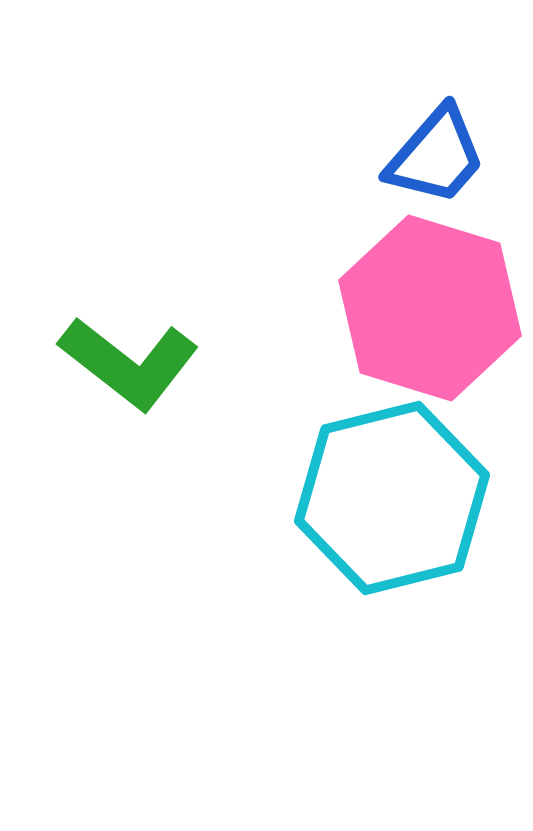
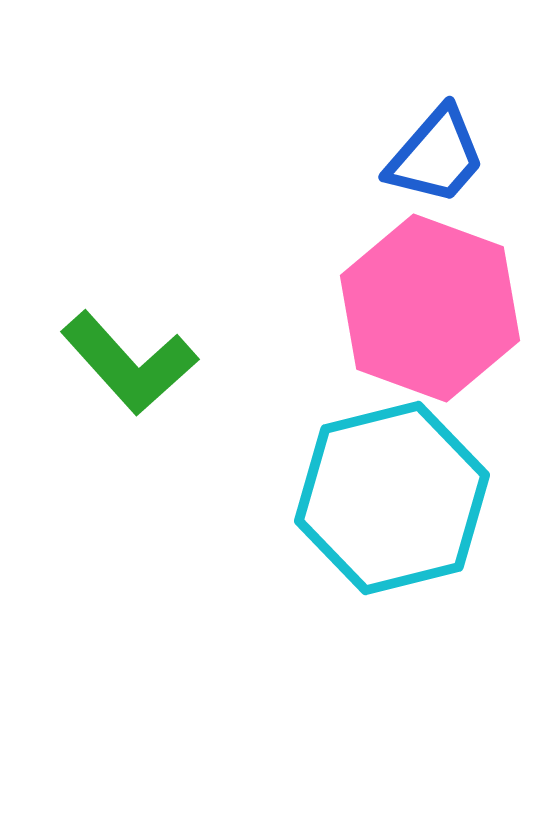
pink hexagon: rotated 3 degrees clockwise
green L-shape: rotated 10 degrees clockwise
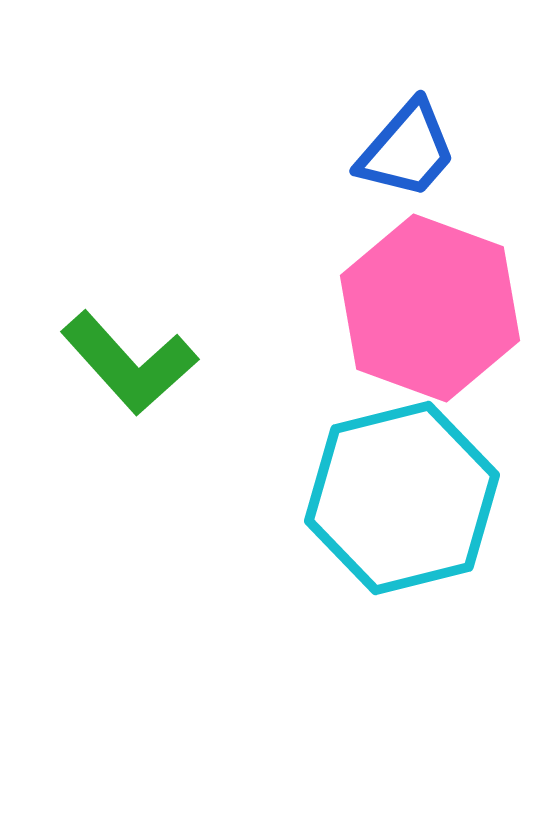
blue trapezoid: moved 29 px left, 6 px up
cyan hexagon: moved 10 px right
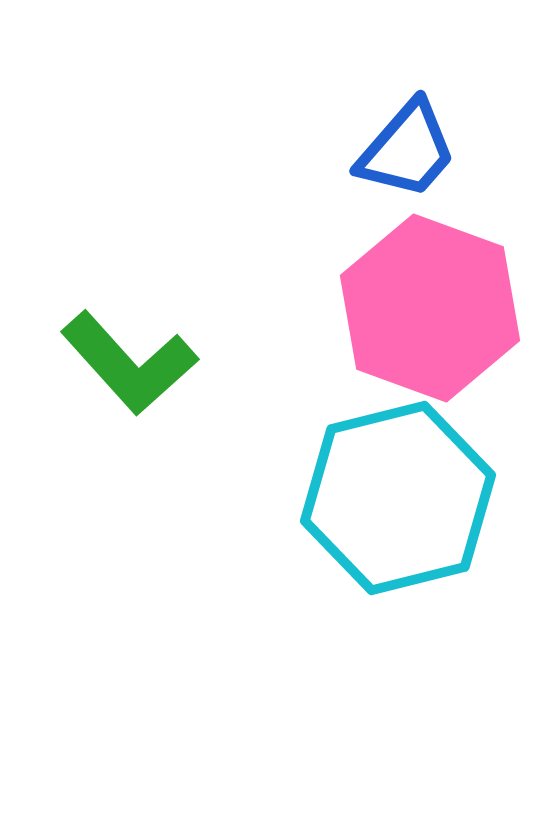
cyan hexagon: moved 4 px left
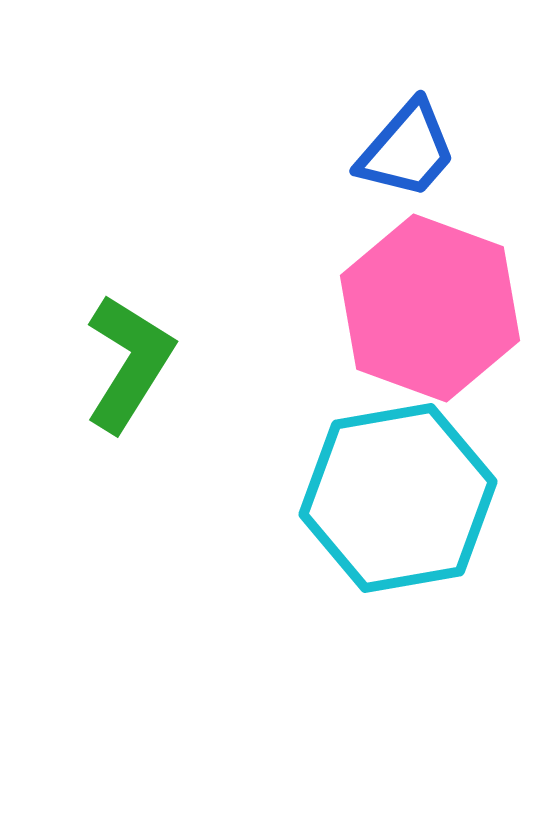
green L-shape: rotated 106 degrees counterclockwise
cyan hexagon: rotated 4 degrees clockwise
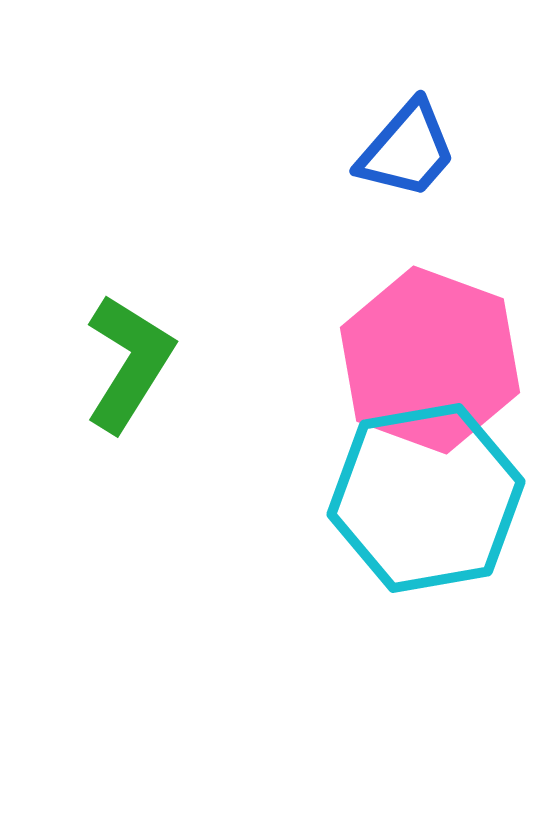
pink hexagon: moved 52 px down
cyan hexagon: moved 28 px right
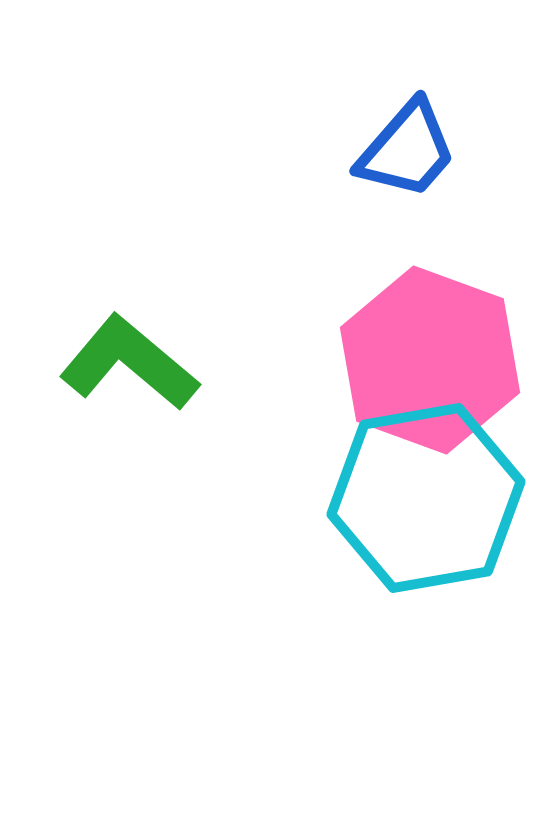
green L-shape: rotated 82 degrees counterclockwise
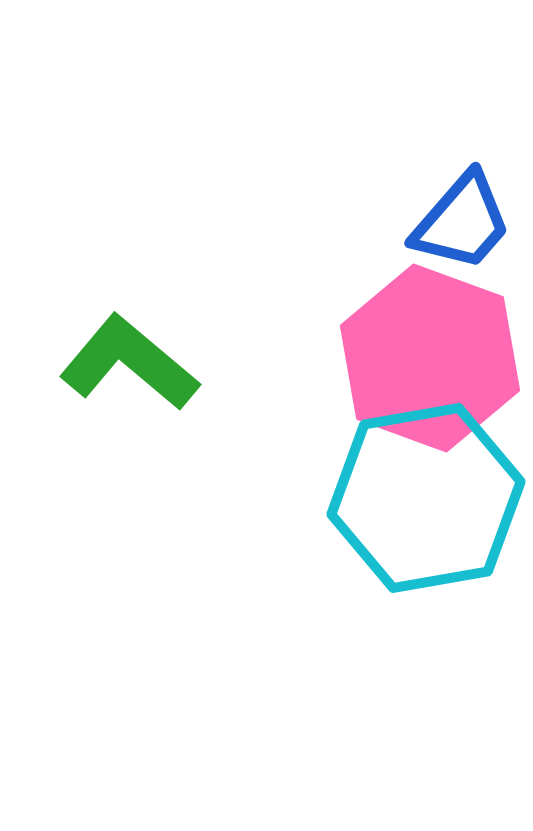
blue trapezoid: moved 55 px right, 72 px down
pink hexagon: moved 2 px up
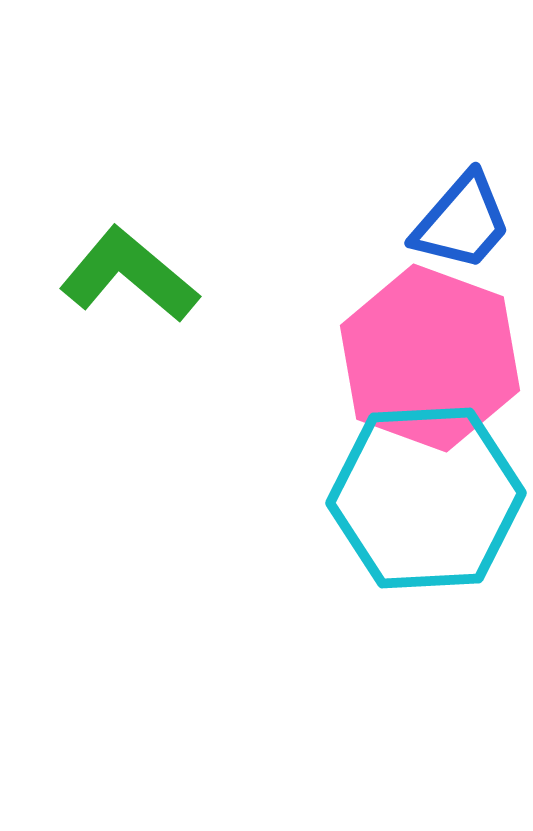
green L-shape: moved 88 px up
cyan hexagon: rotated 7 degrees clockwise
